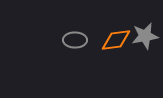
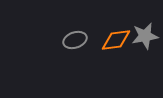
gray ellipse: rotated 20 degrees counterclockwise
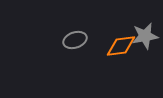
orange diamond: moved 5 px right, 6 px down
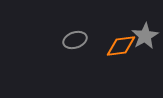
gray star: rotated 20 degrees counterclockwise
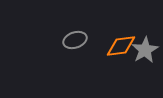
gray star: moved 14 px down
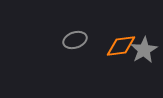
gray star: moved 1 px left
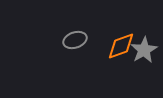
orange diamond: rotated 12 degrees counterclockwise
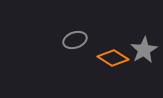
orange diamond: moved 8 px left, 12 px down; rotated 52 degrees clockwise
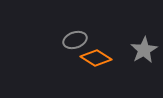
orange diamond: moved 17 px left
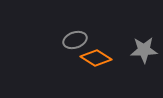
gray star: rotated 28 degrees clockwise
